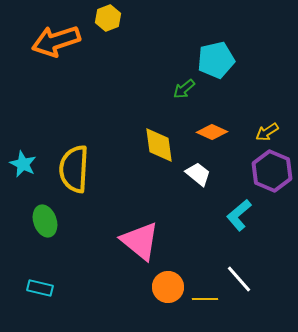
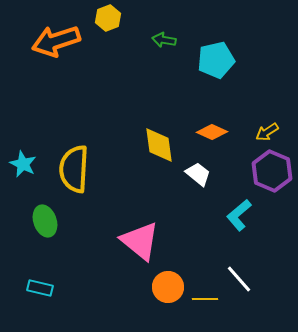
green arrow: moved 20 px left, 49 px up; rotated 50 degrees clockwise
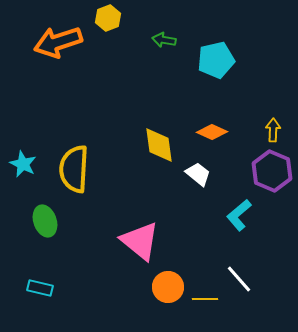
orange arrow: moved 2 px right, 1 px down
yellow arrow: moved 6 px right, 2 px up; rotated 125 degrees clockwise
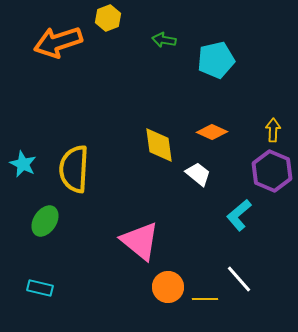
green ellipse: rotated 52 degrees clockwise
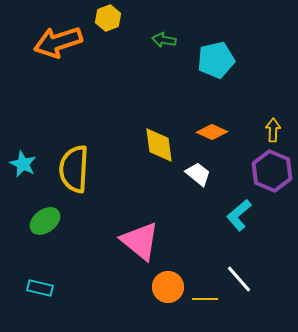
green ellipse: rotated 20 degrees clockwise
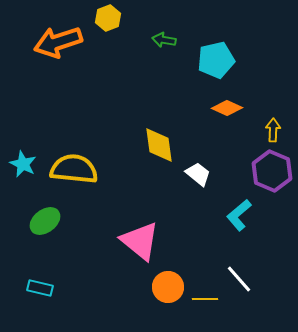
orange diamond: moved 15 px right, 24 px up
yellow semicircle: rotated 93 degrees clockwise
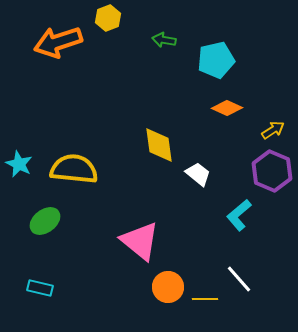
yellow arrow: rotated 55 degrees clockwise
cyan star: moved 4 px left
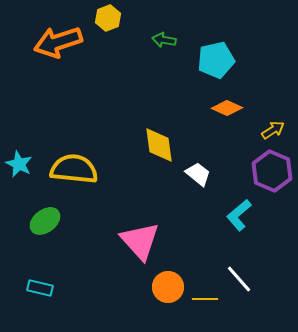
pink triangle: rotated 9 degrees clockwise
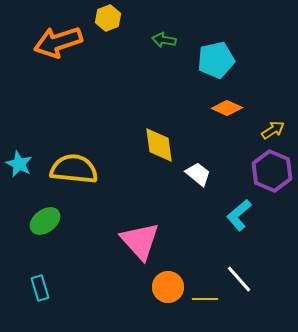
cyan rectangle: rotated 60 degrees clockwise
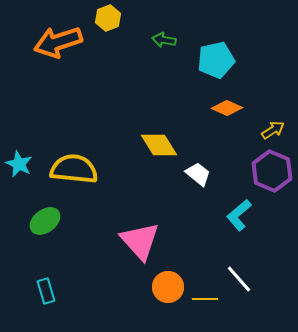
yellow diamond: rotated 24 degrees counterclockwise
cyan rectangle: moved 6 px right, 3 px down
